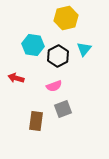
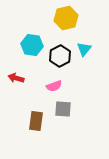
cyan hexagon: moved 1 px left
black hexagon: moved 2 px right
gray square: rotated 24 degrees clockwise
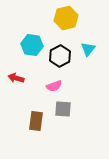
cyan triangle: moved 4 px right
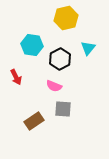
cyan triangle: moved 1 px up
black hexagon: moved 3 px down
red arrow: moved 1 px up; rotated 133 degrees counterclockwise
pink semicircle: rotated 42 degrees clockwise
brown rectangle: moved 2 px left; rotated 48 degrees clockwise
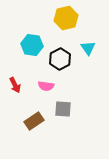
cyan triangle: rotated 14 degrees counterclockwise
red arrow: moved 1 px left, 8 px down
pink semicircle: moved 8 px left; rotated 14 degrees counterclockwise
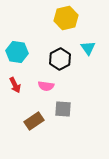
cyan hexagon: moved 15 px left, 7 px down
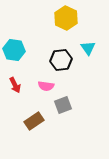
yellow hexagon: rotated 20 degrees counterclockwise
cyan hexagon: moved 3 px left, 2 px up
black hexagon: moved 1 px right, 1 px down; rotated 20 degrees clockwise
gray square: moved 4 px up; rotated 24 degrees counterclockwise
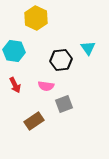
yellow hexagon: moved 30 px left
cyan hexagon: moved 1 px down
gray square: moved 1 px right, 1 px up
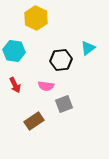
cyan triangle: rotated 28 degrees clockwise
